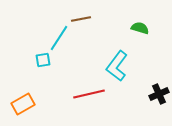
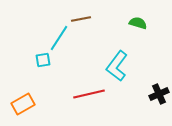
green semicircle: moved 2 px left, 5 px up
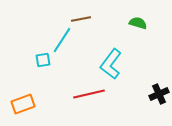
cyan line: moved 3 px right, 2 px down
cyan L-shape: moved 6 px left, 2 px up
orange rectangle: rotated 10 degrees clockwise
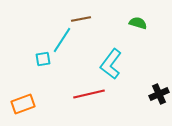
cyan square: moved 1 px up
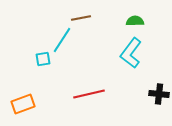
brown line: moved 1 px up
green semicircle: moved 3 px left, 2 px up; rotated 18 degrees counterclockwise
cyan L-shape: moved 20 px right, 11 px up
black cross: rotated 30 degrees clockwise
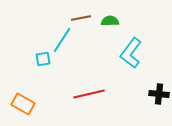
green semicircle: moved 25 px left
orange rectangle: rotated 50 degrees clockwise
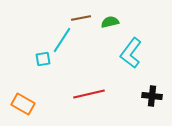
green semicircle: moved 1 px down; rotated 12 degrees counterclockwise
black cross: moved 7 px left, 2 px down
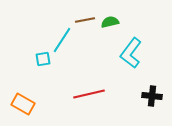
brown line: moved 4 px right, 2 px down
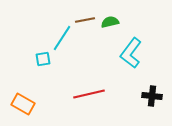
cyan line: moved 2 px up
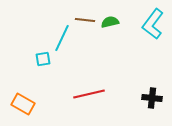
brown line: rotated 18 degrees clockwise
cyan line: rotated 8 degrees counterclockwise
cyan L-shape: moved 22 px right, 29 px up
black cross: moved 2 px down
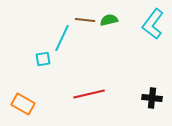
green semicircle: moved 1 px left, 2 px up
